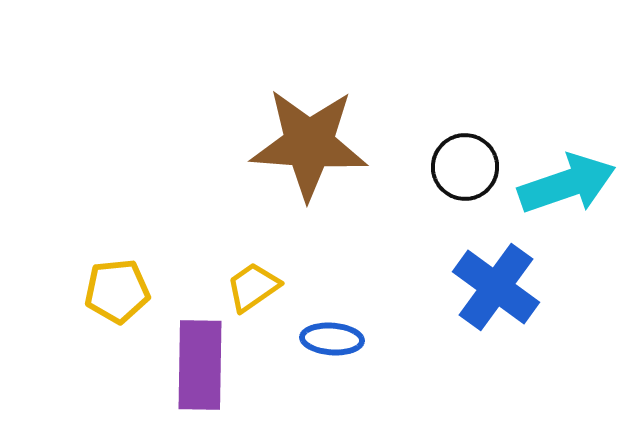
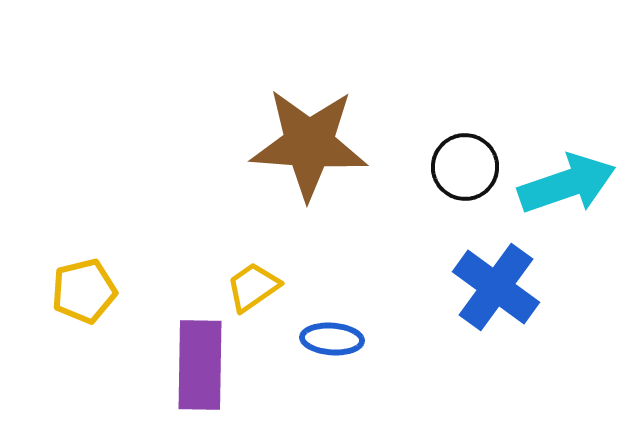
yellow pentagon: moved 33 px left; rotated 8 degrees counterclockwise
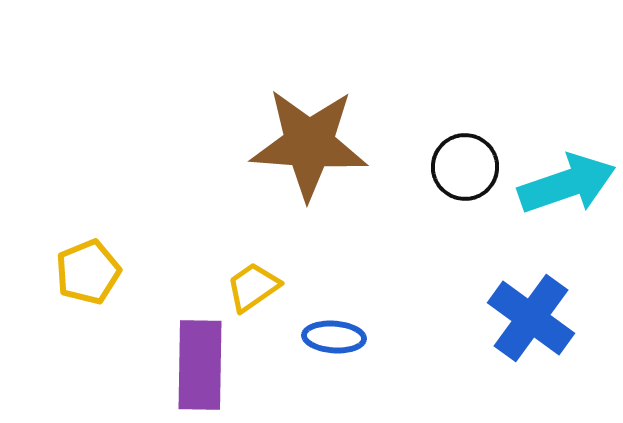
blue cross: moved 35 px right, 31 px down
yellow pentagon: moved 4 px right, 19 px up; rotated 8 degrees counterclockwise
blue ellipse: moved 2 px right, 2 px up
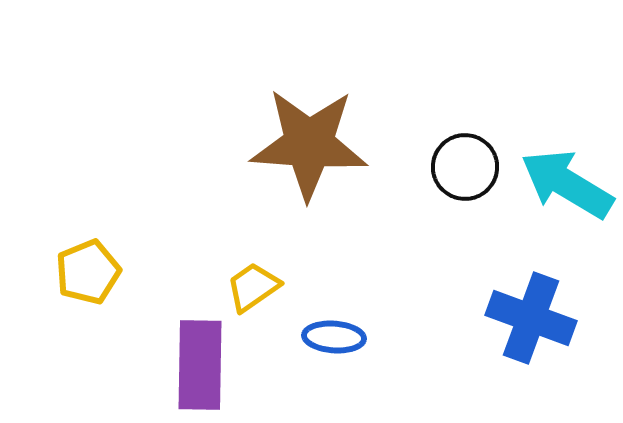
cyan arrow: rotated 130 degrees counterclockwise
blue cross: rotated 16 degrees counterclockwise
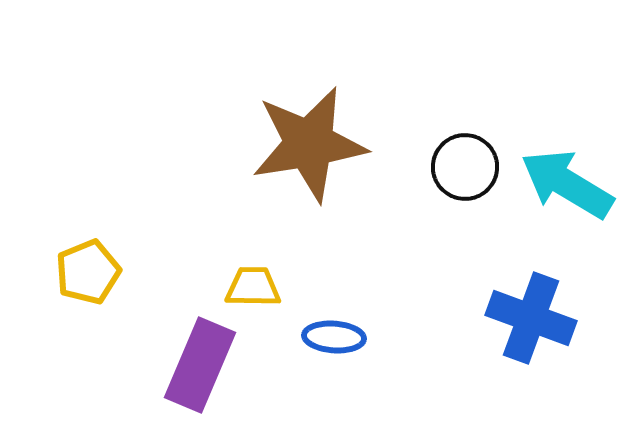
brown star: rotated 13 degrees counterclockwise
yellow trapezoid: rotated 36 degrees clockwise
purple rectangle: rotated 22 degrees clockwise
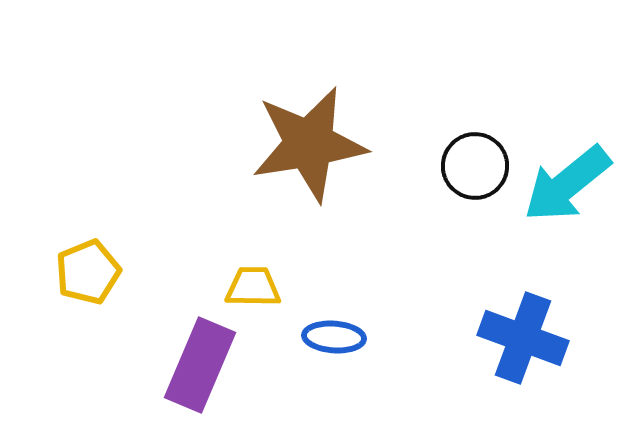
black circle: moved 10 px right, 1 px up
cyan arrow: rotated 70 degrees counterclockwise
blue cross: moved 8 px left, 20 px down
